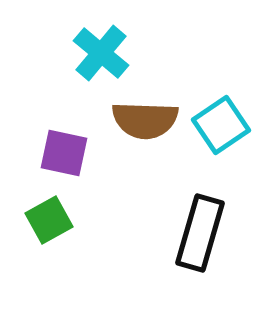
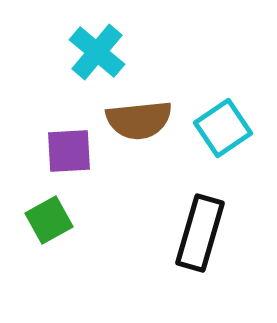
cyan cross: moved 4 px left, 1 px up
brown semicircle: moved 6 px left; rotated 8 degrees counterclockwise
cyan square: moved 2 px right, 3 px down
purple square: moved 5 px right, 2 px up; rotated 15 degrees counterclockwise
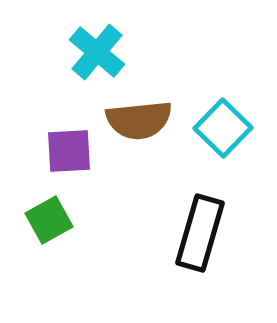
cyan square: rotated 12 degrees counterclockwise
